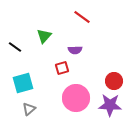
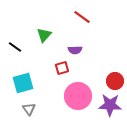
green triangle: moved 1 px up
red circle: moved 1 px right
pink circle: moved 2 px right, 2 px up
gray triangle: rotated 24 degrees counterclockwise
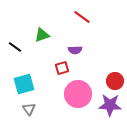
green triangle: moved 2 px left; rotated 28 degrees clockwise
cyan square: moved 1 px right, 1 px down
pink circle: moved 2 px up
